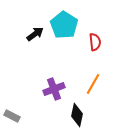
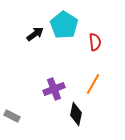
black diamond: moved 1 px left, 1 px up
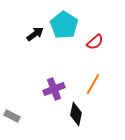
red semicircle: rotated 54 degrees clockwise
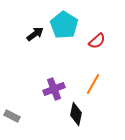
red semicircle: moved 2 px right, 1 px up
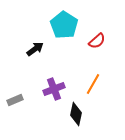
black arrow: moved 15 px down
gray rectangle: moved 3 px right, 16 px up; rotated 49 degrees counterclockwise
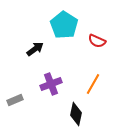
red semicircle: rotated 66 degrees clockwise
purple cross: moved 3 px left, 5 px up
